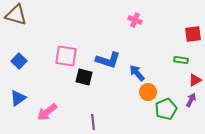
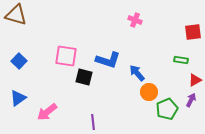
red square: moved 2 px up
orange circle: moved 1 px right
green pentagon: moved 1 px right
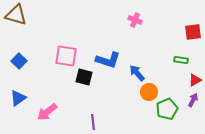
purple arrow: moved 2 px right
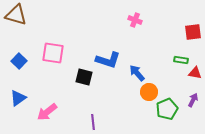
pink square: moved 13 px left, 3 px up
red triangle: moved 7 px up; rotated 40 degrees clockwise
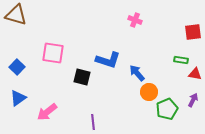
blue square: moved 2 px left, 6 px down
red triangle: moved 1 px down
black square: moved 2 px left
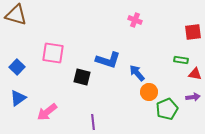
purple arrow: moved 3 px up; rotated 56 degrees clockwise
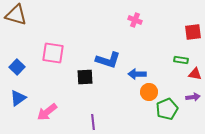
blue arrow: moved 1 px down; rotated 48 degrees counterclockwise
black square: moved 3 px right; rotated 18 degrees counterclockwise
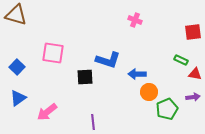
green rectangle: rotated 16 degrees clockwise
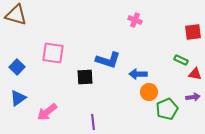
blue arrow: moved 1 px right
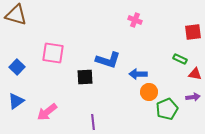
green rectangle: moved 1 px left, 1 px up
blue triangle: moved 2 px left, 3 px down
